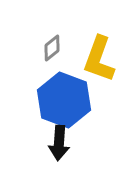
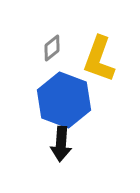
black arrow: moved 2 px right, 1 px down
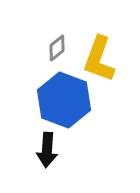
gray diamond: moved 5 px right
black arrow: moved 14 px left, 6 px down
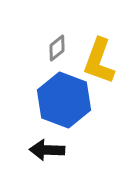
yellow L-shape: moved 2 px down
black arrow: rotated 88 degrees clockwise
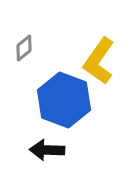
gray diamond: moved 33 px left
yellow L-shape: rotated 15 degrees clockwise
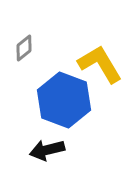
yellow L-shape: moved 1 px right, 3 px down; rotated 114 degrees clockwise
black arrow: rotated 16 degrees counterclockwise
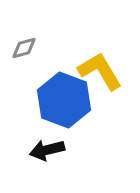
gray diamond: rotated 24 degrees clockwise
yellow L-shape: moved 7 px down
